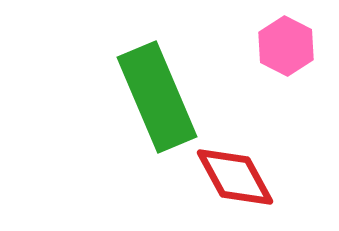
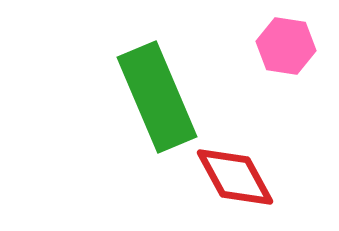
pink hexagon: rotated 18 degrees counterclockwise
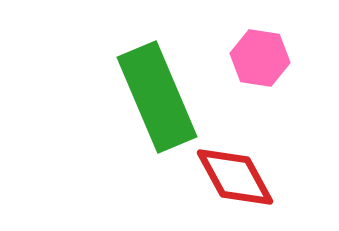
pink hexagon: moved 26 px left, 12 px down
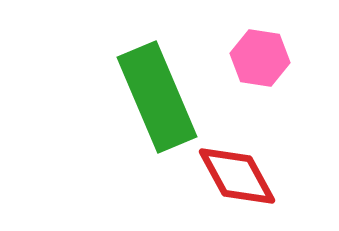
red diamond: moved 2 px right, 1 px up
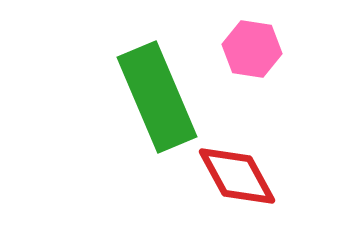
pink hexagon: moved 8 px left, 9 px up
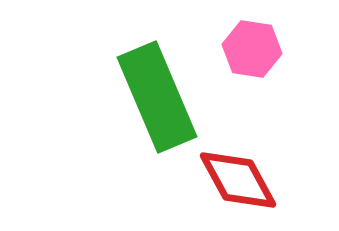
red diamond: moved 1 px right, 4 px down
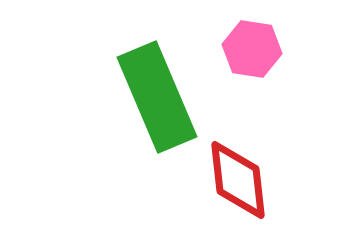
red diamond: rotated 22 degrees clockwise
